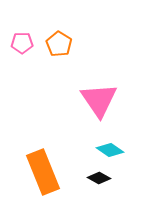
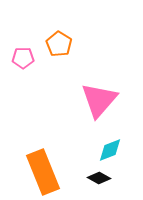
pink pentagon: moved 1 px right, 15 px down
pink triangle: rotated 15 degrees clockwise
cyan diamond: rotated 56 degrees counterclockwise
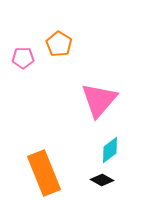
cyan diamond: rotated 16 degrees counterclockwise
orange rectangle: moved 1 px right, 1 px down
black diamond: moved 3 px right, 2 px down
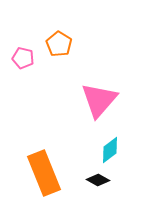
pink pentagon: rotated 15 degrees clockwise
black diamond: moved 4 px left
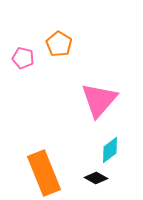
black diamond: moved 2 px left, 2 px up
